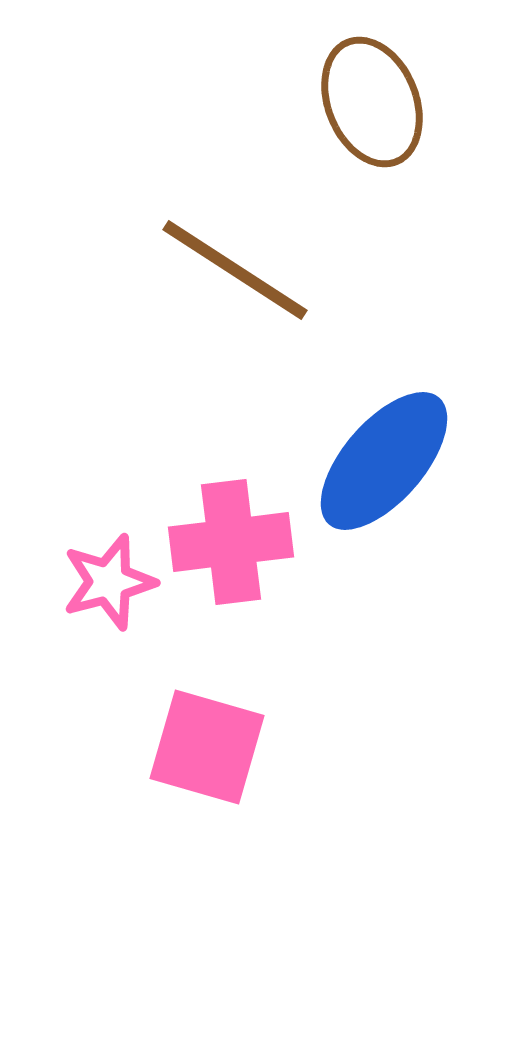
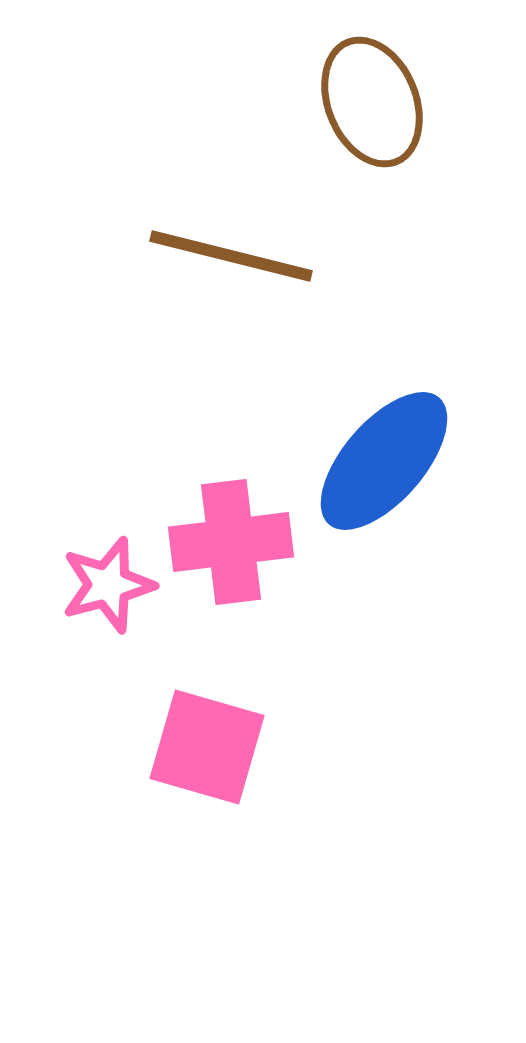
brown line: moved 4 px left, 14 px up; rotated 19 degrees counterclockwise
pink star: moved 1 px left, 3 px down
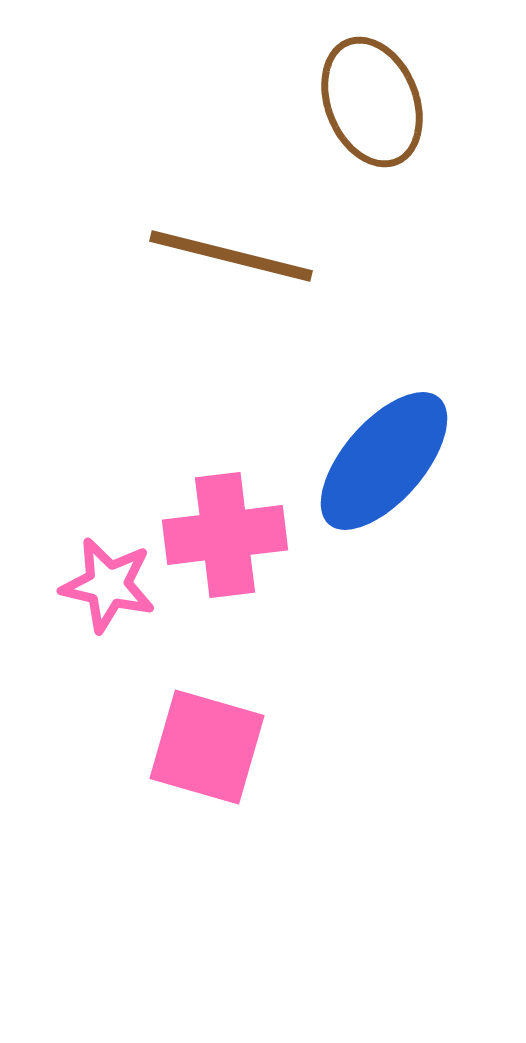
pink cross: moved 6 px left, 7 px up
pink star: rotated 28 degrees clockwise
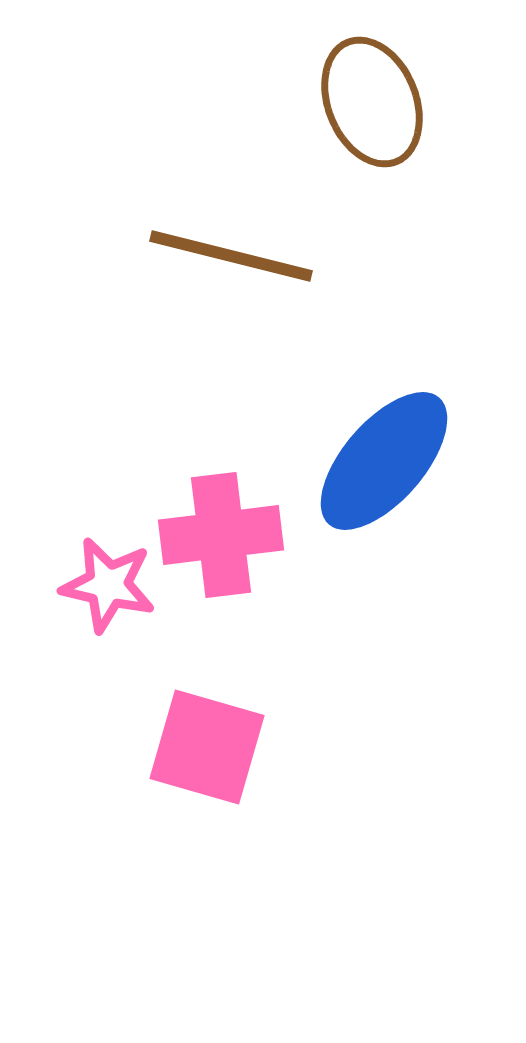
pink cross: moved 4 px left
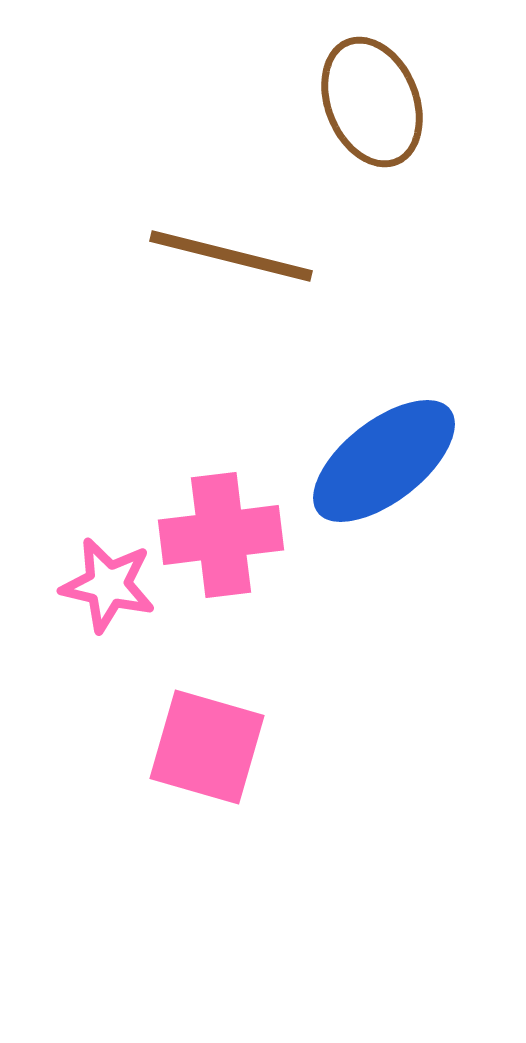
blue ellipse: rotated 11 degrees clockwise
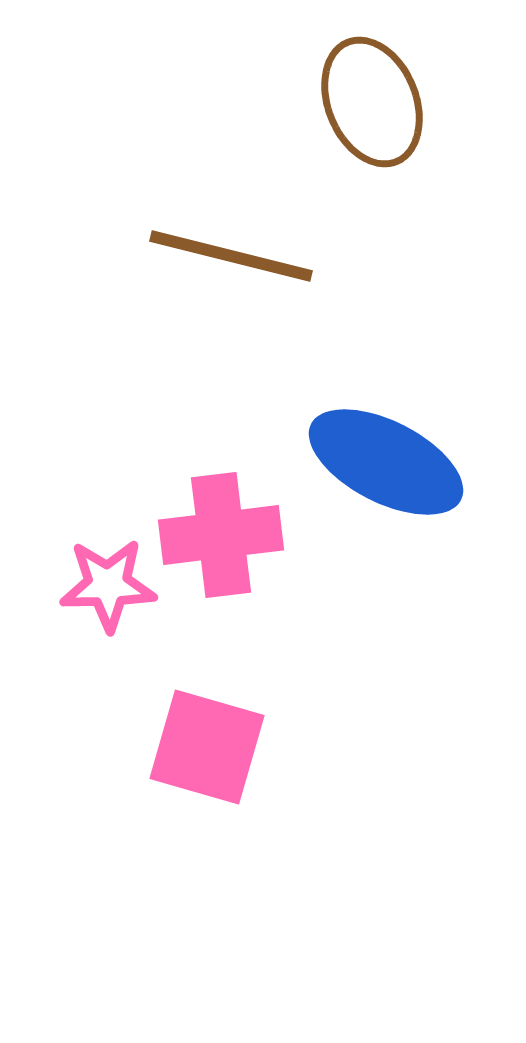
blue ellipse: moved 2 px right, 1 px down; rotated 65 degrees clockwise
pink star: rotated 14 degrees counterclockwise
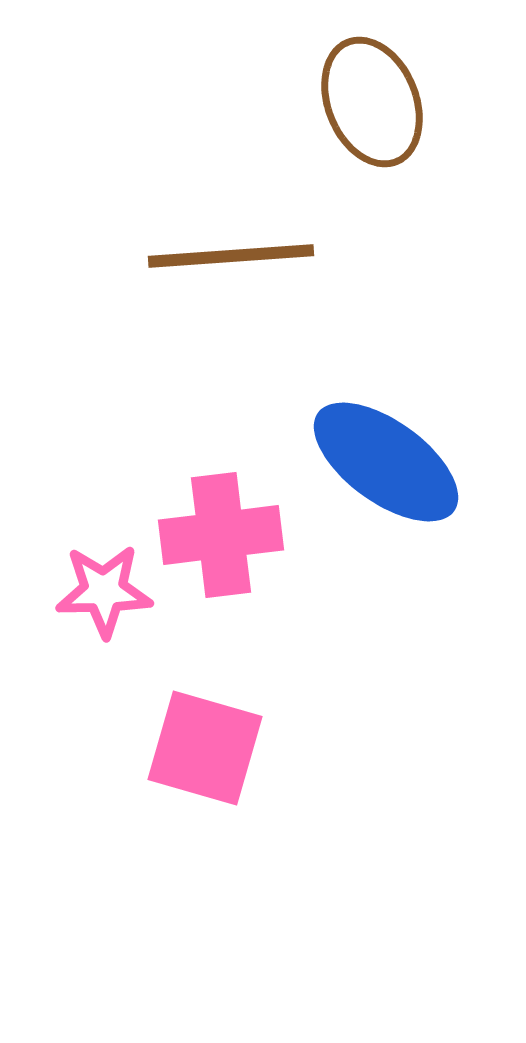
brown line: rotated 18 degrees counterclockwise
blue ellipse: rotated 9 degrees clockwise
pink star: moved 4 px left, 6 px down
pink square: moved 2 px left, 1 px down
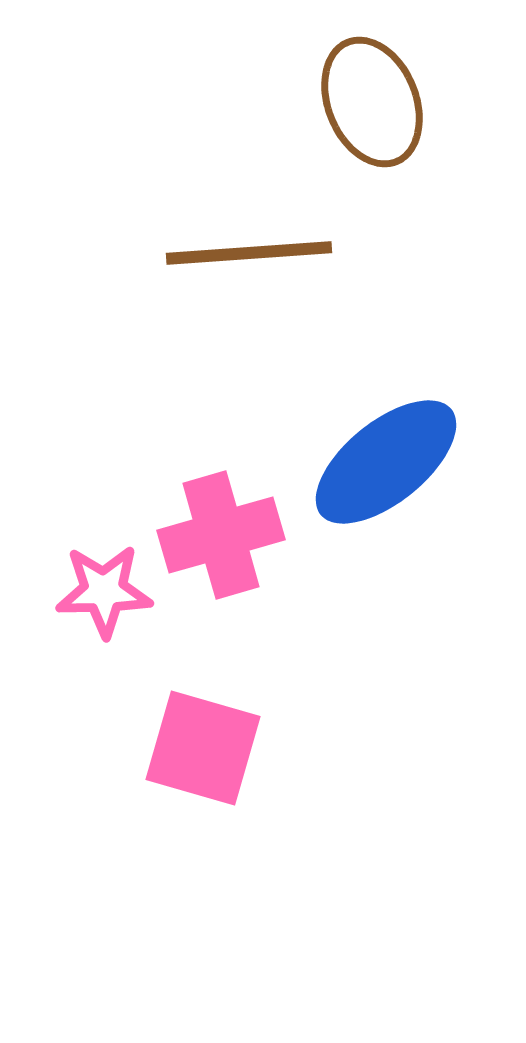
brown line: moved 18 px right, 3 px up
blue ellipse: rotated 75 degrees counterclockwise
pink cross: rotated 9 degrees counterclockwise
pink square: moved 2 px left
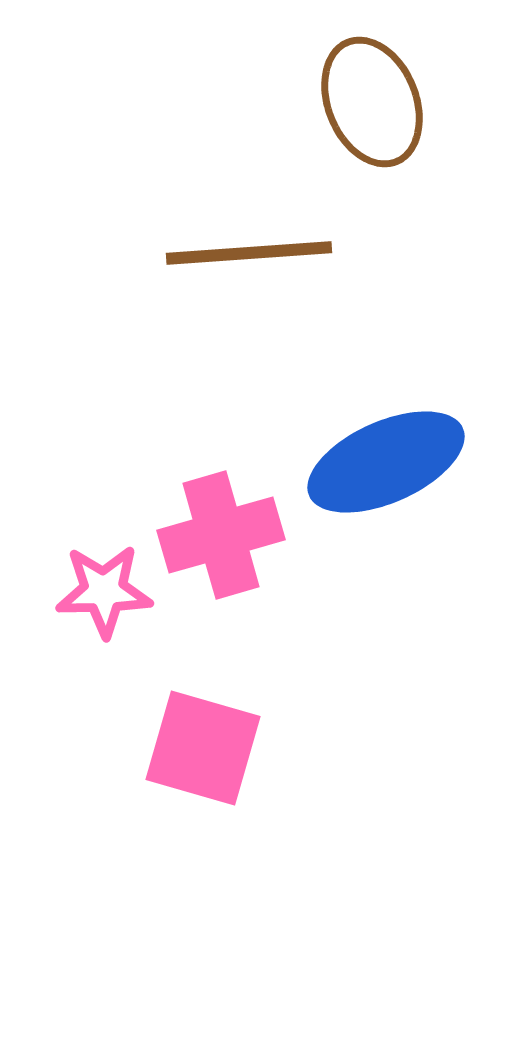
blue ellipse: rotated 15 degrees clockwise
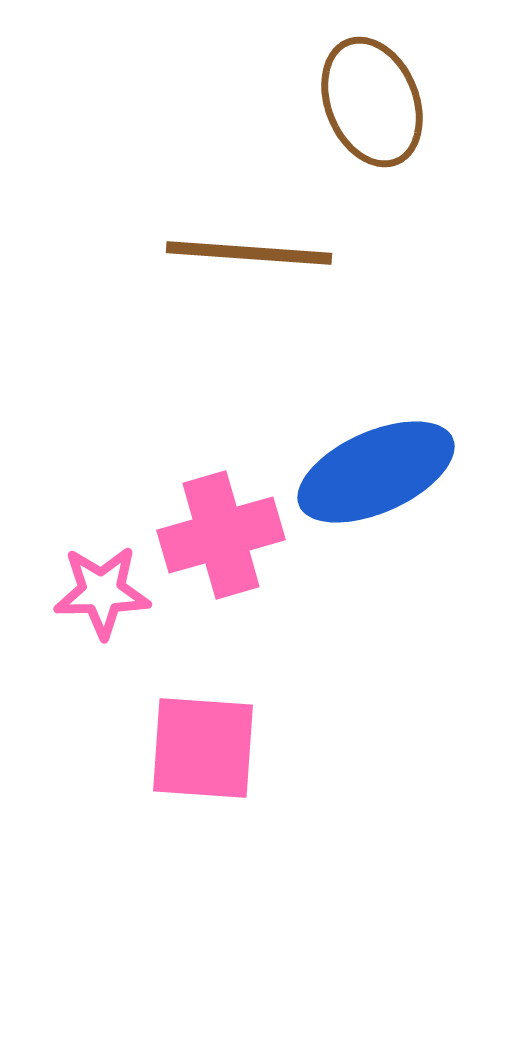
brown line: rotated 8 degrees clockwise
blue ellipse: moved 10 px left, 10 px down
pink star: moved 2 px left, 1 px down
pink square: rotated 12 degrees counterclockwise
